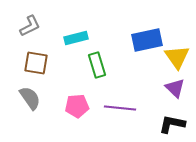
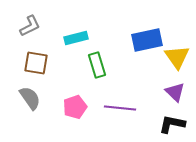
purple triangle: moved 4 px down
pink pentagon: moved 2 px left, 1 px down; rotated 15 degrees counterclockwise
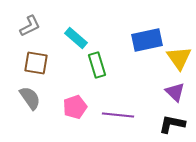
cyan rectangle: rotated 55 degrees clockwise
yellow triangle: moved 2 px right, 1 px down
purple line: moved 2 px left, 7 px down
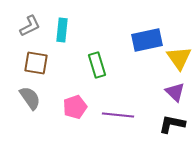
cyan rectangle: moved 14 px left, 8 px up; rotated 55 degrees clockwise
